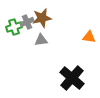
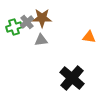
brown star: rotated 12 degrees clockwise
gray cross: rotated 16 degrees counterclockwise
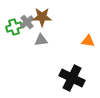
brown star: moved 1 px up
orange triangle: moved 1 px left, 4 px down
black cross: rotated 15 degrees counterclockwise
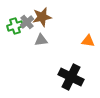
brown star: rotated 12 degrees counterclockwise
green cross: moved 1 px right, 1 px up
black cross: moved 1 px left, 1 px up
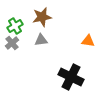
gray cross: moved 15 px left, 21 px down
green cross: rotated 14 degrees counterclockwise
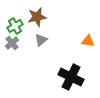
brown star: moved 5 px left
gray triangle: rotated 32 degrees counterclockwise
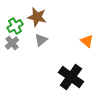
brown star: rotated 24 degrees clockwise
orange triangle: moved 1 px left; rotated 32 degrees clockwise
black cross: rotated 10 degrees clockwise
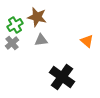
green cross: moved 1 px up
gray triangle: rotated 32 degrees clockwise
black cross: moved 9 px left
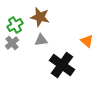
brown star: moved 3 px right
black cross: moved 12 px up
